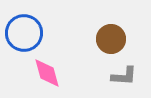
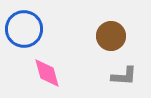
blue circle: moved 4 px up
brown circle: moved 3 px up
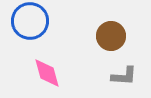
blue circle: moved 6 px right, 8 px up
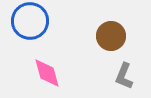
gray L-shape: rotated 108 degrees clockwise
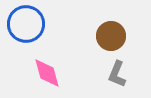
blue circle: moved 4 px left, 3 px down
gray L-shape: moved 7 px left, 2 px up
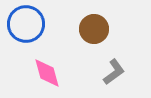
brown circle: moved 17 px left, 7 px up
gray L-shape: moved 3 px left, 2 px up; rotated 148 degrees counterclockwise
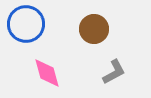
gray L-shape: rotated 8 degrees clockwise
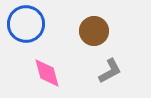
brown circle: moved 2 px down
gray L-shape: moved 4 px left, 1 px up
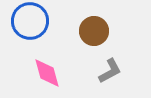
blue circle: moved 4 px right, 3 px up
